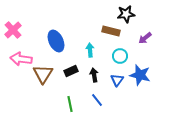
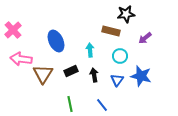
blue star: moved 1 px right, 1 px down
blue line: moved 5 px right, 5 px down
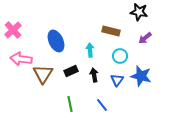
black star: moved 13 px right, 2 px up; rotated 18 degrees clockwise
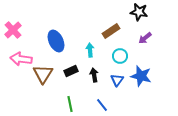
brown rectangle: rotated 48 degrees counterclockwise
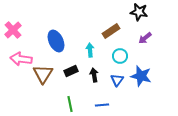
blue line: rotated 56 degrees counterclockwise
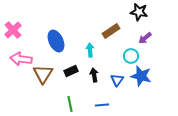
cyan circle: moved 11 px right
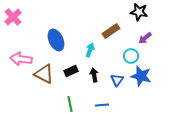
pink cross: moved 13 px up
blue ellipse: moved 1 px up
cyan arrow: rotated 24 degrees clockwise
brown triangle: moved 1 px right; rotated 35 degrees counterclockwise
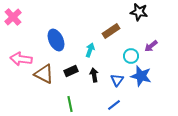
purple arrow: moved 6 px right, 8 px down
blue line: moved 12 px right; rotated 32 degrees counterclockwise
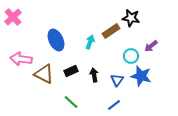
black star: moved 8 px left, 6 px down
cyan arrow: moved 8 px up
green line: moved 1 px right, 2 px up; rotated 35 degrees counterclockwise
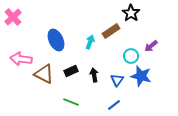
black star: moved 5 px up; rotated 24 degrees clockwise
green line: rotated 21 degrees counterclockwise
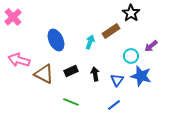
pink arrow: moved 2 px left, 1 px down; rotated 10 degrees clockwise
black arrow: moved 1 px right, 1 px up
